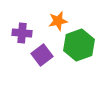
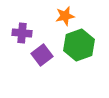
orange star: moved 7 px right, 5 px up
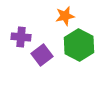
purple cross: moved 1 px left, 4 px down
green hexagon: rotated 12 degrees counterclockwise
